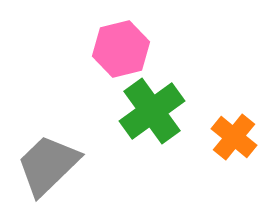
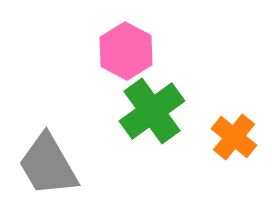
pink hexagon: moved 5 px right, 2 px down; rotated 18 degrees counterclockwise
gray trapezoid: rotated 76 degrees counterclockwise
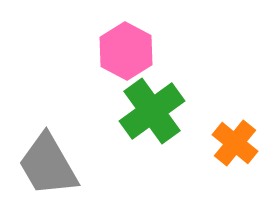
orange cross: moved 1 px right, 6 px down
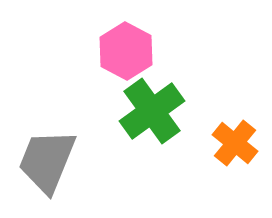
gray trapezoid: moved 1 px left, 4 px up; rotated 52 degrees clockwise
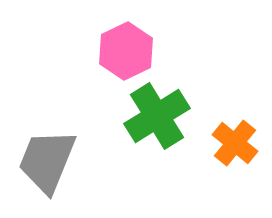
pink hexagon: rotated 6 degrees clockwise
green cross: moved 5 px right, 5 px down; rotated 4 degrees clockwise
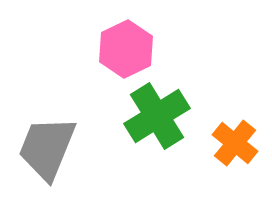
pink hexagon: moved 2 px up
gray trapezoid: moved 13 px up
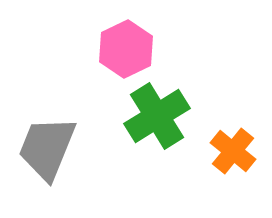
orange cross: moved 2 px left, 8 px down
